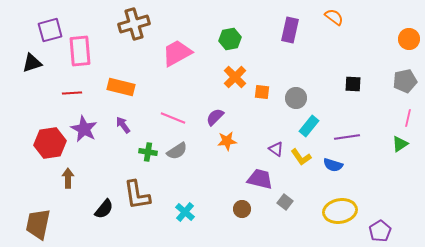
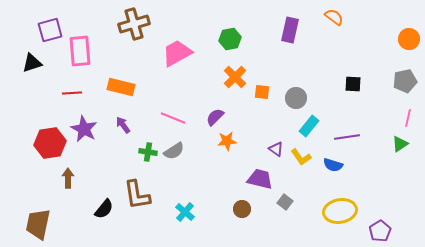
gray semicircle at (177, 151): moved 3 px left
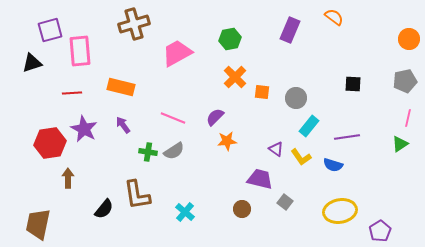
purple rectangle at (290, 30): rotated 10 degrees clockwise
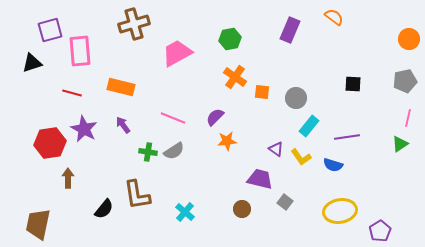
orange cross at (235, 77): rotated 10 degrees counterclockwise
red line at (72, 93): rotated 18 degrees clockwise
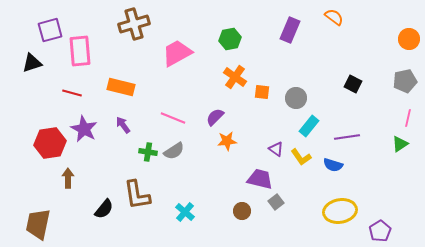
black square at (353, 84): rotated 24 degrees clockwise
gray square at (285, 202): moved 9 px left; rotated 14 degrees clockwise
brown circle at (242, 209): moved 2 px down
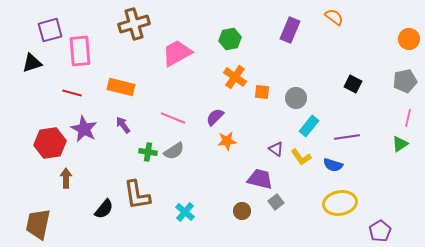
brown arrow at (68, 178): moved 2 px left
yellow ellipse at (340, 211): moved 8 px up
